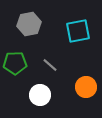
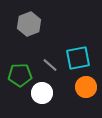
gray hexagon: rotated 10 degrees counterclockwise
cyan square: moved 27 px down
green pentagon: moved 5 px right, 12 px down
white circle: moved 2 px right, 2 px up
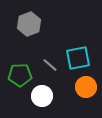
white circle: moved 3 px down
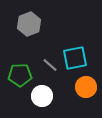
cyan square: moved 3 px left
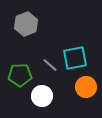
gray hexagon: moved 3 px left
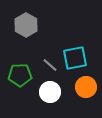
gray hexagon: moved 1 px down; rotated 10 degrees counterclockwise
white circle: moved 8 px right, 4 px up
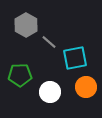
gray line: moved 1 px left, 23 px up
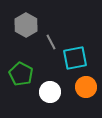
gray line: moved 2 px right; rotated 21 degrees clockwise
green pentagon: moved 1 px right, 1 px up; rotated 30 degrees clockwise
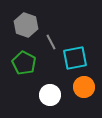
gray hexagon: rotated 10 degrees counterclockwise
green pentagon: moved 3 px right, 11 px up
orange circle: moved 2 px left
white circle: moved 3 px down
